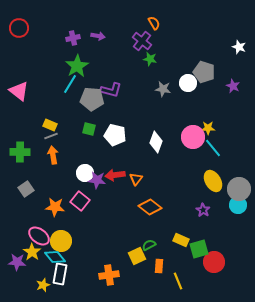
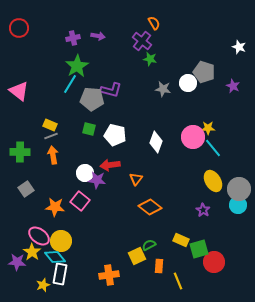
red arrow at (115, 175): moved 5 px left, 10 px up
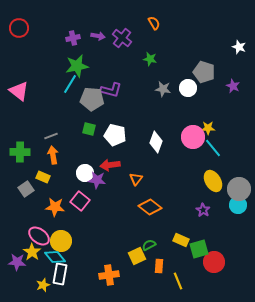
purple cross at (142, 41): moved 20 px left, 3 px up
green star at (77, 66): rotated 20 degrees clockwise
white circle at (188, 83): moved 5 px down
yellow rectangle at (50, 125): moved 7 px left, 52 px down
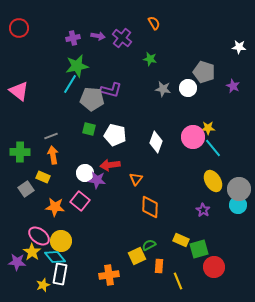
white star at (239, 47): rotated 16 degrees counterclockwise
orange diamond at (150, 207): rotated 55 degrees clockwise
red circle at (214, 262): moved 5 px down
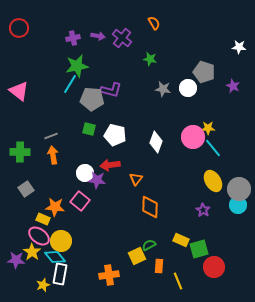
yellow rectangle at (43, 177): moved 42 px down
purple star at (17, 262): moved 1 px left, 2 px up
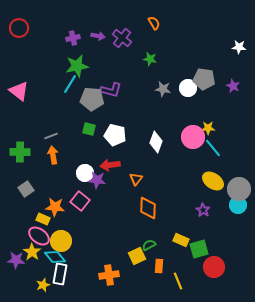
gray pentagon at (204, 72): moved 7 px down; rotated 10 degrees counterclockwise
yellow ellipse at (213, 181): rotated 25 degrees counterclockwise
orange diamond at (150, 207): moved 2 px left, 1 px down
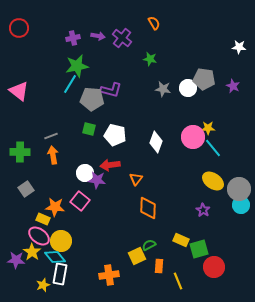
cyan circle at (238, 205): moved 3 px right
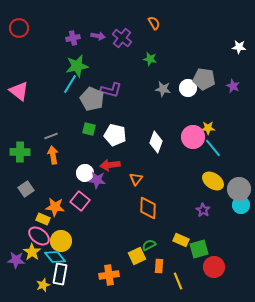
gray pentagon at (92, 99): rotated 20 degrees clockwise
